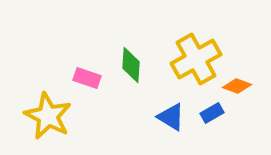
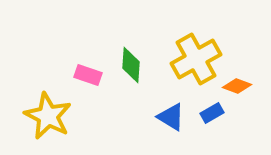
pink rectangle: moved 1 px right, 3 px up
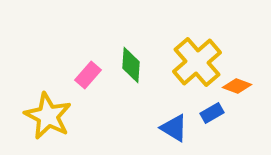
yellow cross: moved 1 px right, 3 px down; rotated 12 degrees counterclockwise
pink rectangle: rotated 68 degrees counterclockwise
blue triangle: moved 3 px right, 11 px down
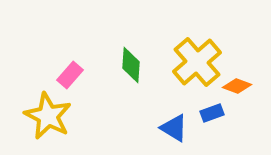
pink rectangle: moved 18 px left
blue rectangle: rotated 10 degrees clockwise
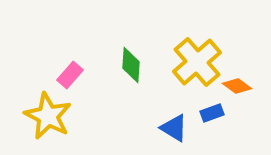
orange diamond: rotated 16 degrees clockwise
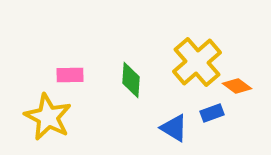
green diamond: moved 15 px down
pink rectangle: rotated 48 degrees clockwise
yellow star: moved 1 px down
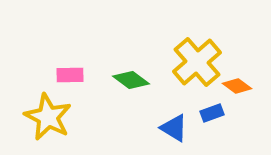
green diamond: rotated 57 degrees counterclockwise
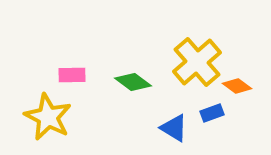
pink rectangle: moved 2 px right
green diamond: moved 2 px right, 2 px down
